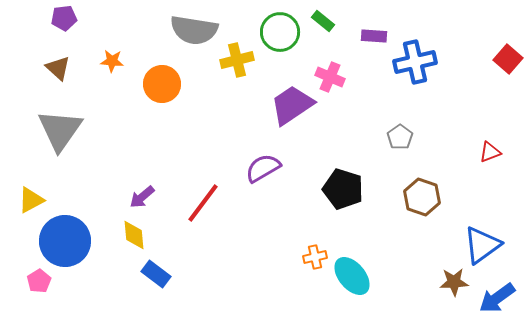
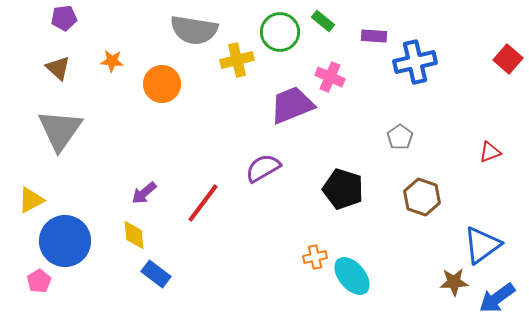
purple trapezoid: rotated 12 degrees clockwise
purple arrow: moved 2 px right, 4 px up
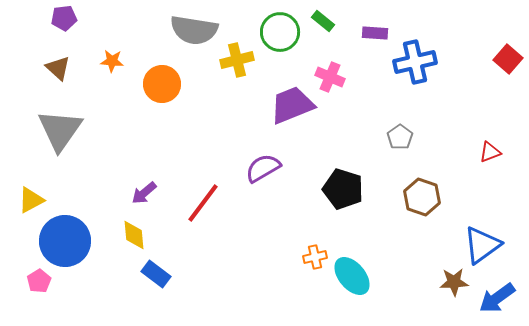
purple rectangle: moved 1 px right, 3 px up
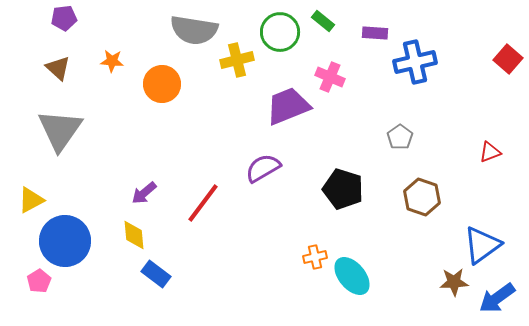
purple trapezoid: moved 4 px left, 1 px down
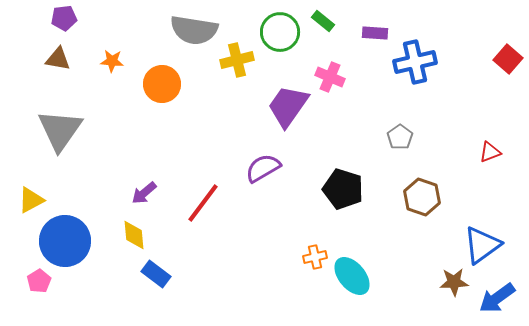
brown triangle: moved 9 px up; rotated 32 degrees counterclockwise
purple trapezoid: rotated 33 degrees counterclockwise
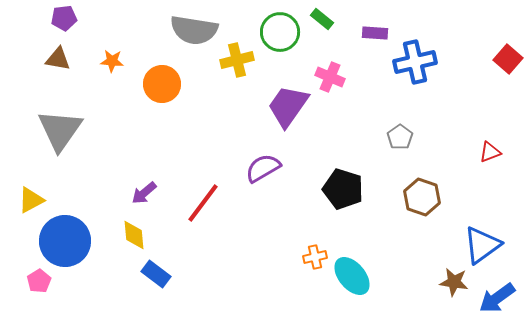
green rectangle: moved 1 px left, 2 px up
brown star: rotated 12 degrees clockwise
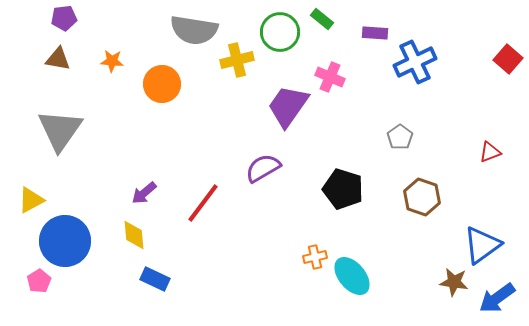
blue cross: rotated 12 degrees counterclockwise
blue rectangle: moved 1 px left, 5 px down; rotated 12 degrees counterclockwise
